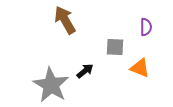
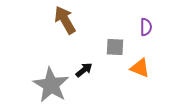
black arrow: moved 1 px left, 1 px up
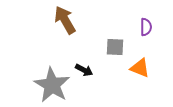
black arrow: rotated 66 degrees clockwise
gray star: moved 1 px right
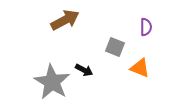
brown arrow: rotated 92 degrees clockwise
gray square: rotated 18 degrees clockwise
gray star: moved 3 px up
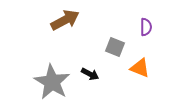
black arrow: moved 6 px right, 4 px down
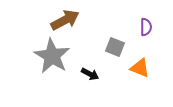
gray star: moved 26 px up
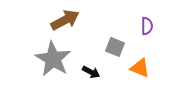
purple semicircle: moved 1 px right, 1 px up
gray star: moved 1 px right, 3 px down
black arrow: moved 1 px right, 2 px up
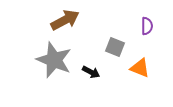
gray star: moved 1 px right, 1 px down; rotated 9 degrees counterclockwise
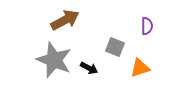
orange triangle: rotated 40 degrees counterclockwise
black arrow: moved 2 px left, 4 px up
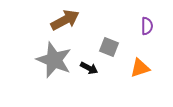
gray square: moved 6 px left
